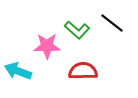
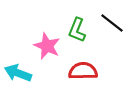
green L-shape: rotated 70 degrees clockwise
pink star: rotated 24 degrees clockwise
cyan arrow: moved 2 px down
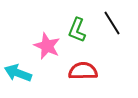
black line: rotated 20 degrees clockwise
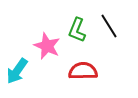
black line: moved 3 px left, 3 px down
cyan arrow: moved 1 px left, 2 px up; rotated 76 degrees counterclockwise
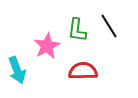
green L-shape: rotated 15 degrees counterclockwise
pink star: rotated 20 degrees clockwise
cyan arrow: moved 1 px up; rotated 56 degrees counterclockwise
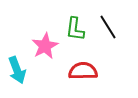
black line: moved 1 px left, 1 px down
green L-shape: moved 2 px left, 1 px up
pink star: moved 2 px left
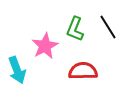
green L-shape: rotated 15 degrees clockwise
